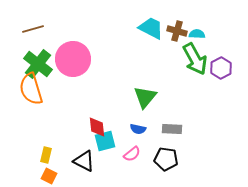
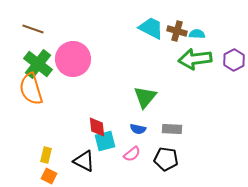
brown line: rotated 35 degrees clockwise
green arrow: rotated 112 degrees clockwise
purple hexagon: moved 13 px right, 8 px up
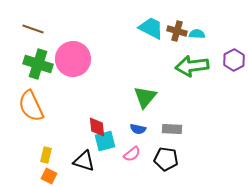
green arrow: moved 3 px left, 7 px down
green cross: rotated 20 degrees counterclockwise
orange semicircle: moved 17 px down; rotated 8 degrees counterclockwise
black triangle: rotated 10 degrees counterclockwise
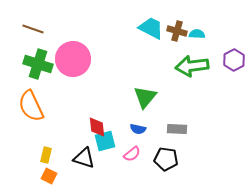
gray rectangle: moved 5 px right
black triangle: moved 3 px up
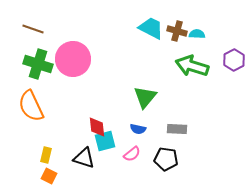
green arrow: rotated 24 degrees clockwise
